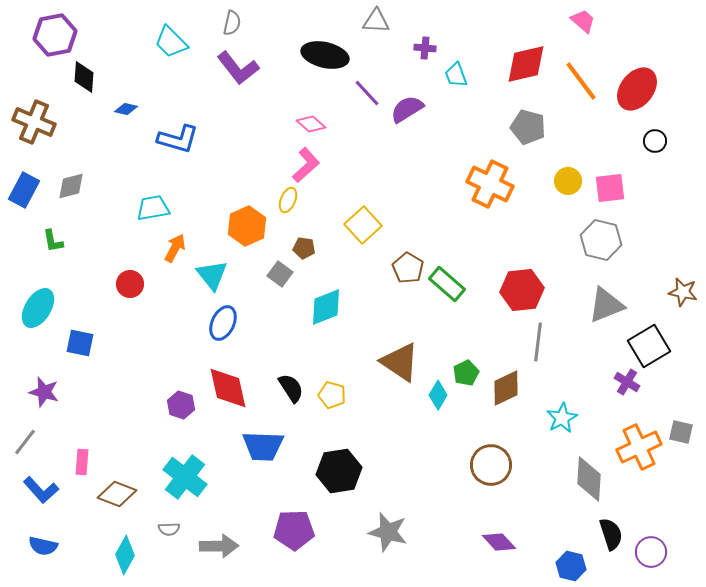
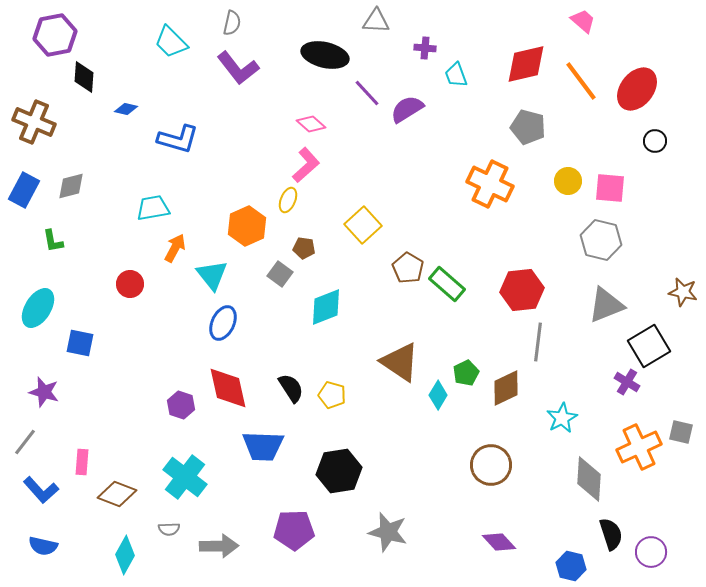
pink square at (610, 188): rotated 12 degrees clockwise
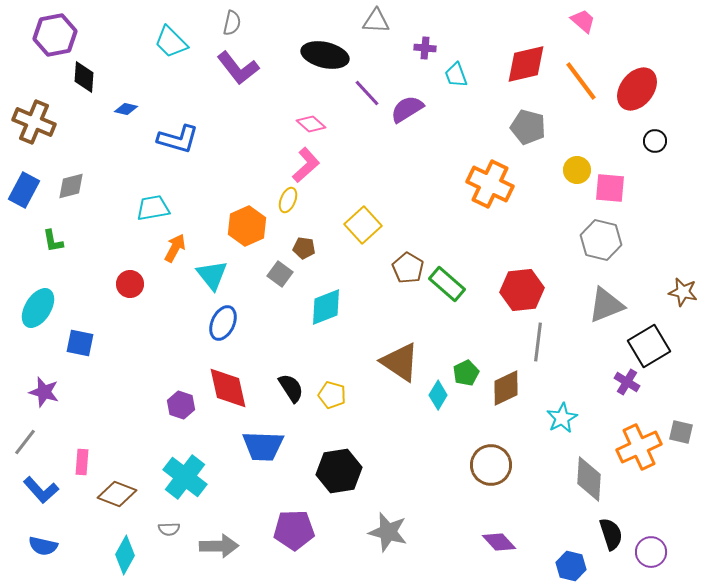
yellow circle at (568, 181): moved 9 px right, 11 px up
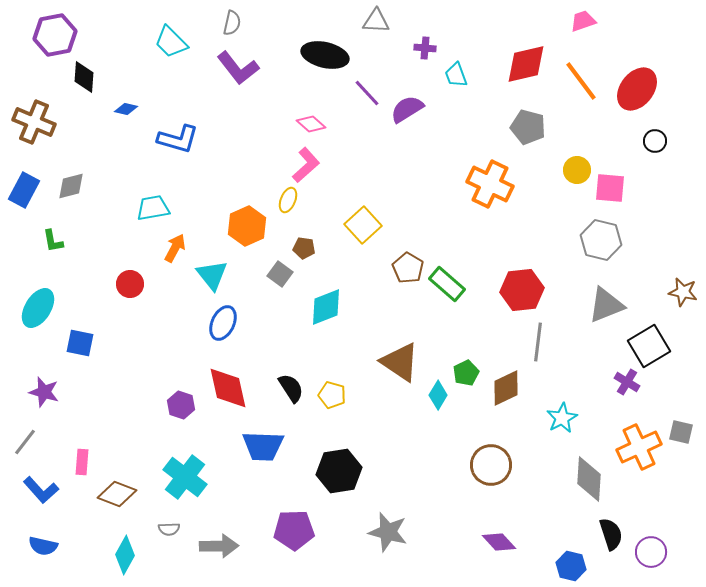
pink trapezoid at (583, 21): rotated 60 degrees counterclockwise
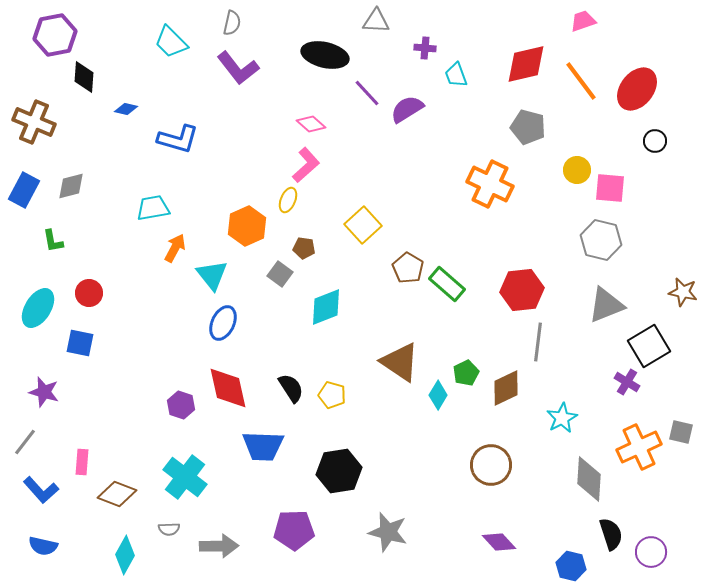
red circle at (130, 284): moved 41 px left, 9 px down
